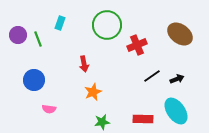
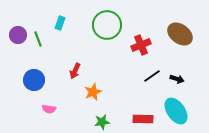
red cross: moved 4 px right
red arrow: moved 9 px left, 7 px down; rotated 35 degrees clockwise
black arrow: rotated 40 degrees clockwise
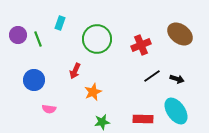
green circle: moved 10 px left, 14 px down
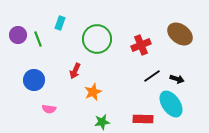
cyan ellipse: moved 5 px left, 7 px up
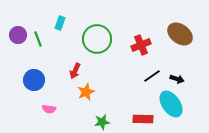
orange star: moved 7 px left
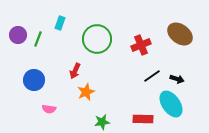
green line: rotated 42 degrees clockwise
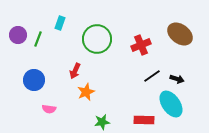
red rectangle: moved 1 px right, 1 px down
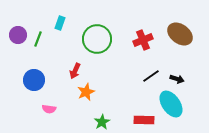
red cross: moved 2 px right, 5 px up
black line: moved 1 px left
green star: rotated 21 degrees counterclockwise
